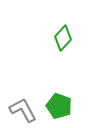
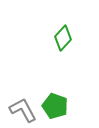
green pentagon: moved 4 px left
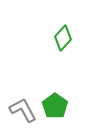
green pentagon: rotated 15 degrees clockwise
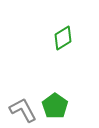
green diamond: rotated 15 degrees clockwise
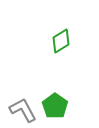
green diamond: moved 2 px left, 3 px down
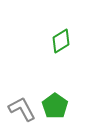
gray L-shape: moved 1 px left, 1 px up
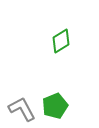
green pentagon: rotated 15 degrees clockwise
